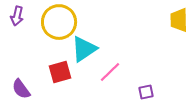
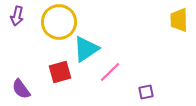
cyan triangle: moved 2 px right
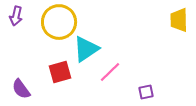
purple arrow: moved 1 px left
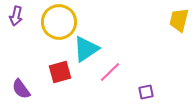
yellow trapezoid: rotated 15 degrees clockwise
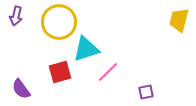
cyan triangle: rotated 16 degrees clockwise
pink line: moved 2 px left
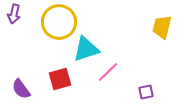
purple arrow: moved 2 px left, 2 px up
yellow trapezoid: moved 17 px left, 7 px down
red square: moved 7 px down
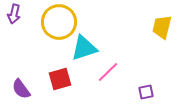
cyan triangle: moved 2 px left, 1 px up
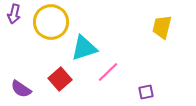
yellow circle: moved 8 px left
red square: rotated 25 degrees counterclockwise
purple semicircle: rotated 20 degrees counterclockwise
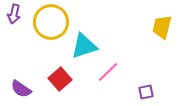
cyan triangle: moved 2 px up
